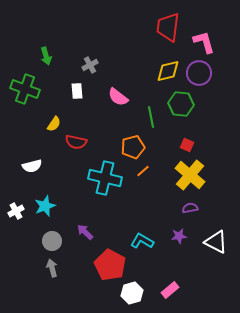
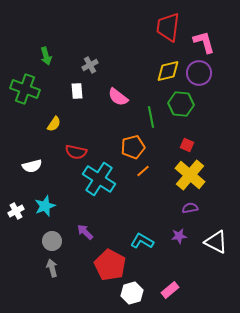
red semicircle: moved 10 px down
cyan cross: moved 6 px left, 1 px down; rotated 20 degrees clockwise
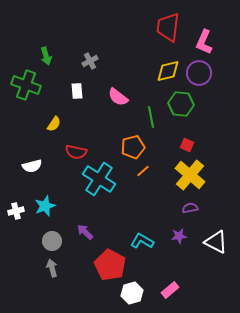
pink L-shape: rotated 140 degrees counterclockwise
gray cross: moved 4 px up
green cross: moved 1 px right, 4 px up
white cross: rotated 14 degrees clockwise
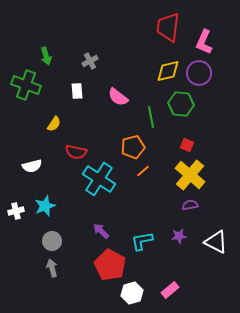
purple semicircle: moved 3 px up
purple arrow: moved 16 px right, 1 px up
cyan L-shape: rotated 40 degrees counterclockwise
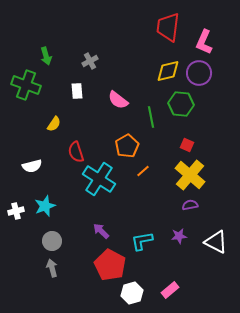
pink semicircle: moved 3 px down
orange pentagon: moved 6 px left, 1 px up; rotated 15 degrees counterclockwise
red semicircle: rotated 60 degrees clockwise
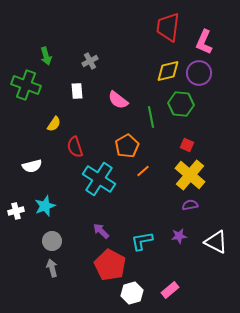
red semicircle: moved 1 px left, 5 px up
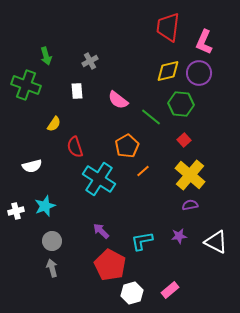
green line: rotated 40 degrees counterclockwise
red square: moved 3 px left, 5 px up; rotated 24 degrees clockwise
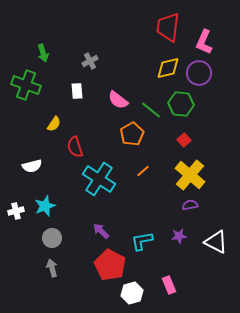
green arrow: moved 3 px left, 3 px up
yellow diamond: moved 3 px up
green line: moved 7 px up
orange pentagon: moved 5 px right, 12 px up
gray circle: moved 3 px up
pink rectangle: moved 1 px left, 5 px up; rotated 72 degrees counterclockwise
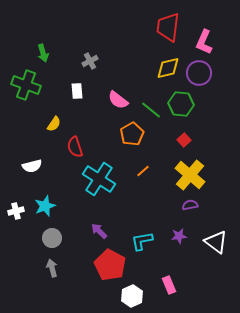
purple arrow: moved 2 px left
white triangle: rotated 10 degrees clockwise
white hexagon: moved 3 px down; rotated 10 degrees counterclockwise
